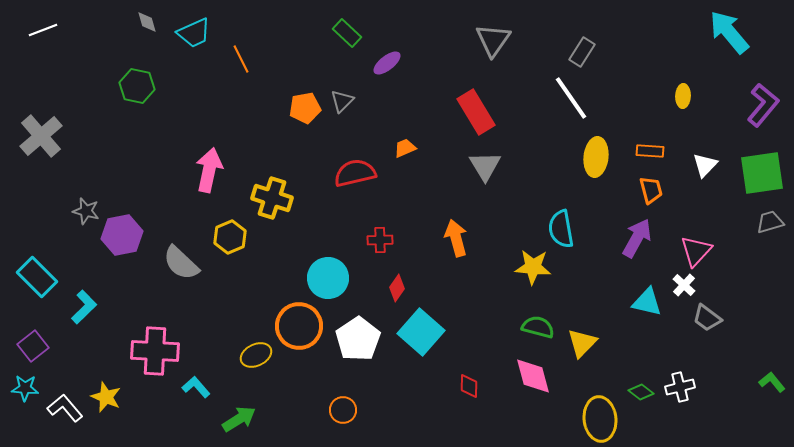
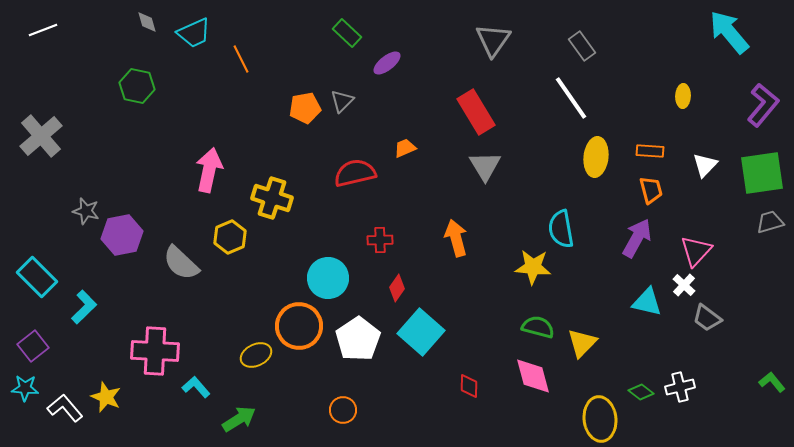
gray rectangle at (582, 52): moved 6 px up; rotated 68 degrees counterclockwise
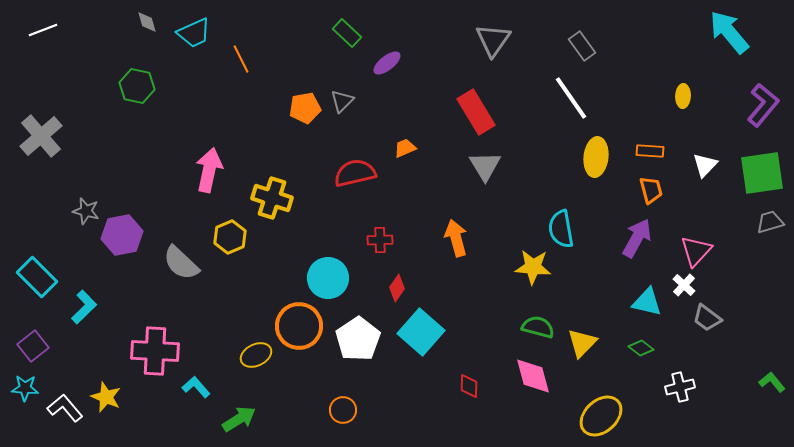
green diamond at (641, 392): moved 44 px up
yellow ellipse at (600, 419): moved 1 px right, 3 px up; rotated 54 degrees clockwise
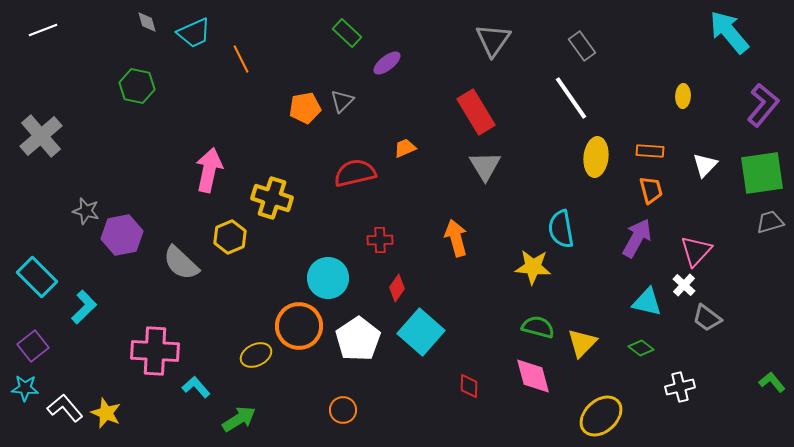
yellow star at (106, 397): moved 16 px down
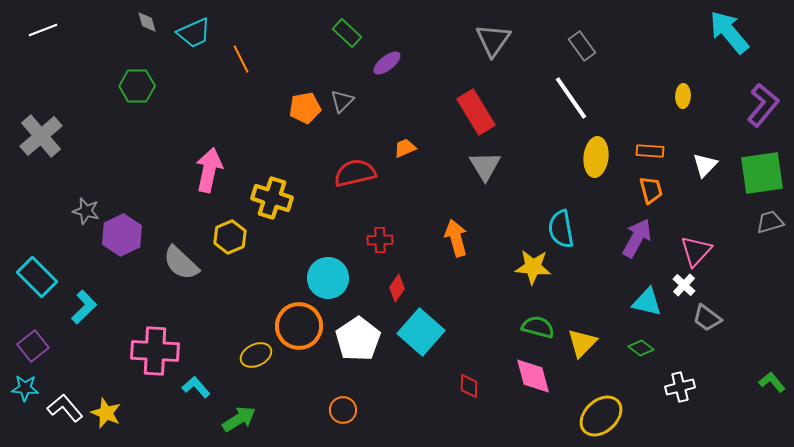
green hexagon at (137, 86): rotated 12 degrees counterclockwise
purple hexagon at (122, 235): rotated 15 degrees counterclockwise
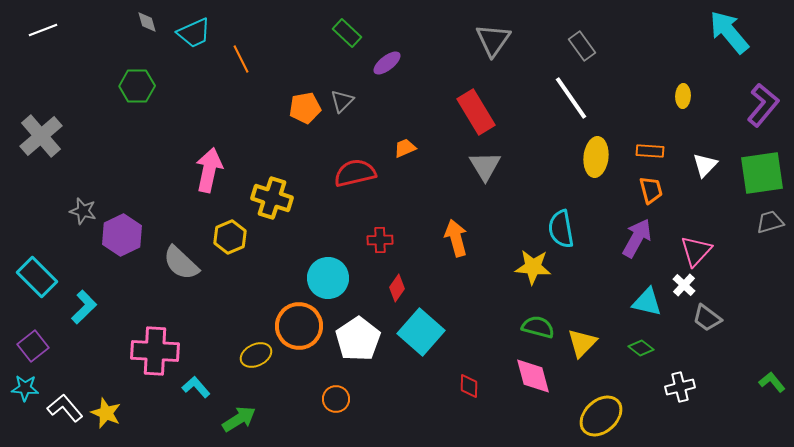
gray star at (86, 211): moved 3 px left
orange circle at (343, 410): moved 7 px left, 11 px up
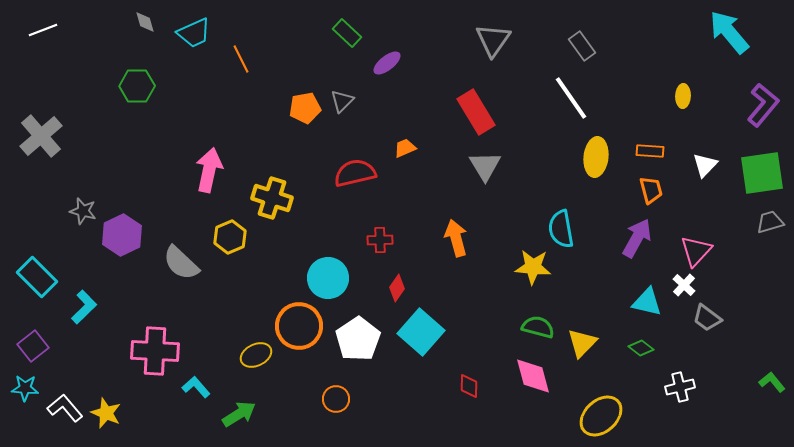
gray diamond at (147, 22): moved 2 px left
green arrow at (239, 419): moved 5 px up
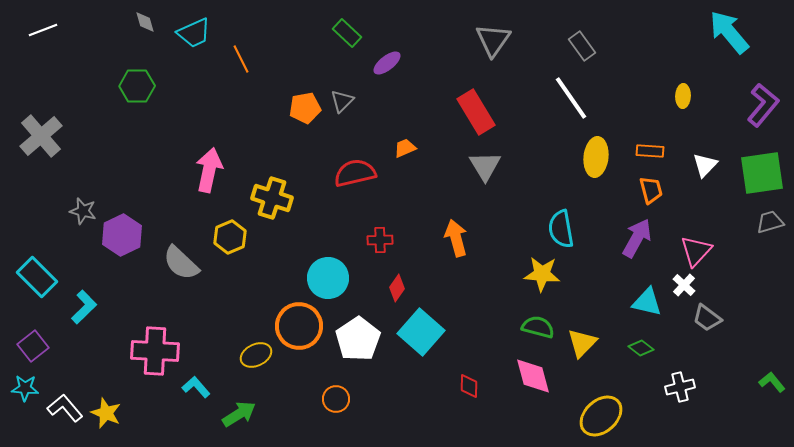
yellow star at (533, 267): moved 9 px right, 7 px down
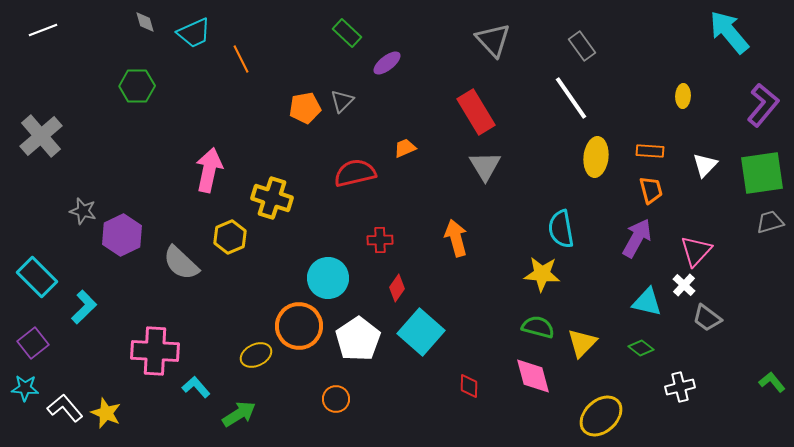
gray triangle at (493, 40): rotated 18 degrees counterclockwise
purple square at (33, 346): moved 3 px up
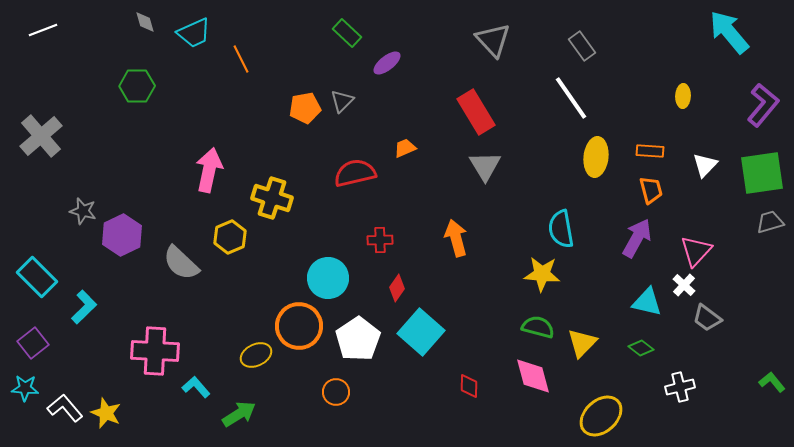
orange circle at (336, 399): moved 7 px up
